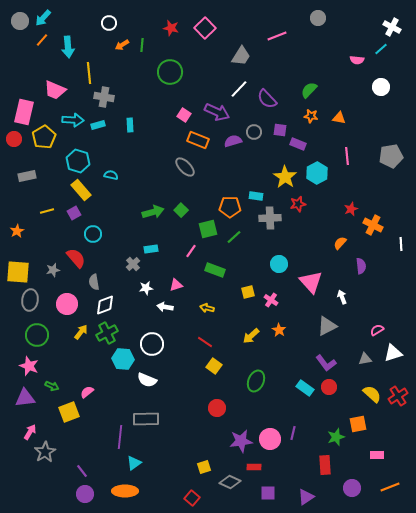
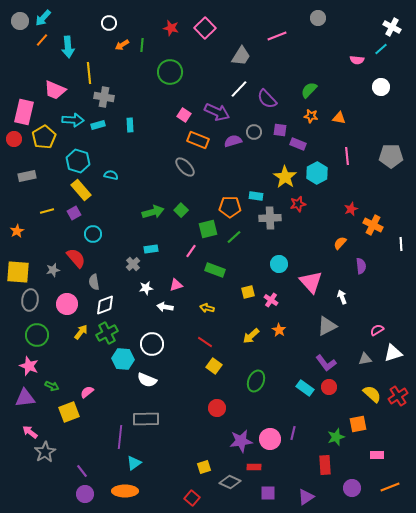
gray pentagon at (391, 156): rotated 10 degrees clockwise
pink arrow at (30, 432): rotated 84 degrees counterclockwise
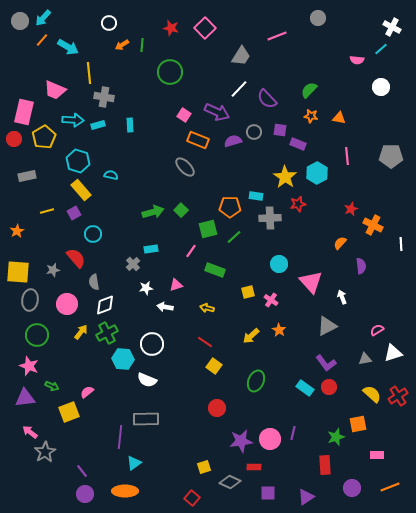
cyan arrow at (68, 47): rotated 55 degrees counterclockwise
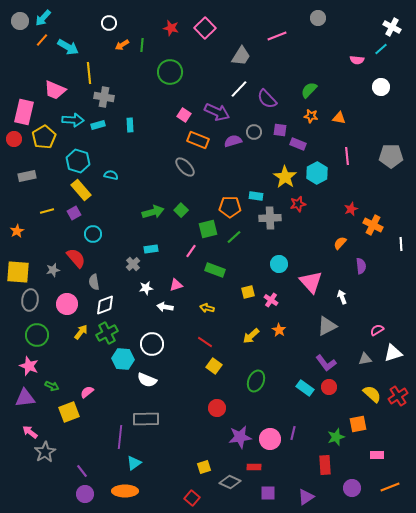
purple star at (241, 441): moved 1 px left, 4 px up
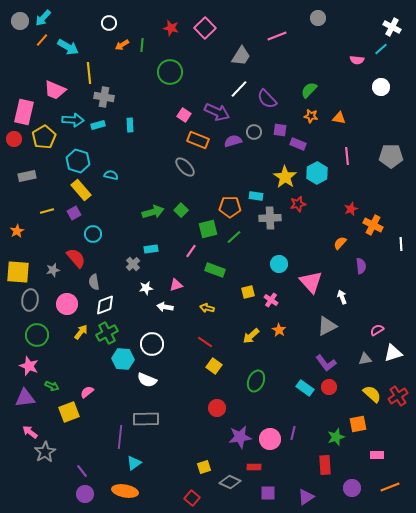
orange ellipse at (125, 491): rotated 10 degrees clockwise
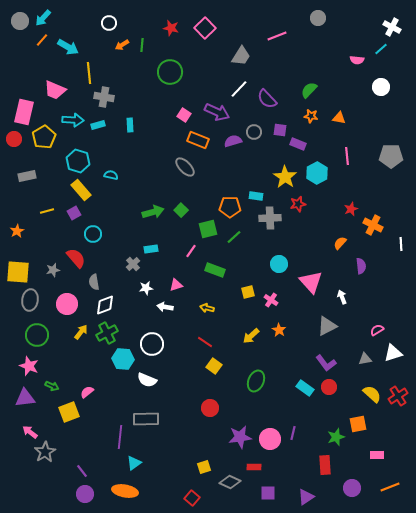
red circle at (217, 408): moved 7 px left
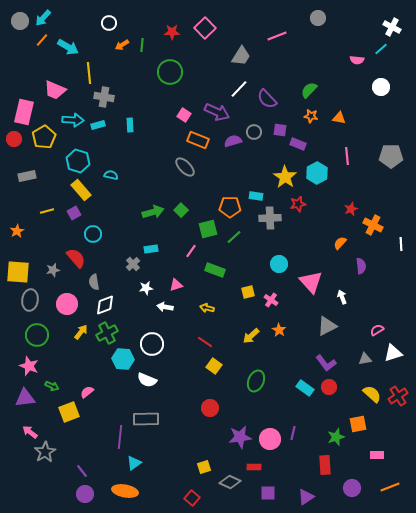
red star at (171, 28): moved 1 px right, 4 px down; rotated 14 degrees counterclockwise
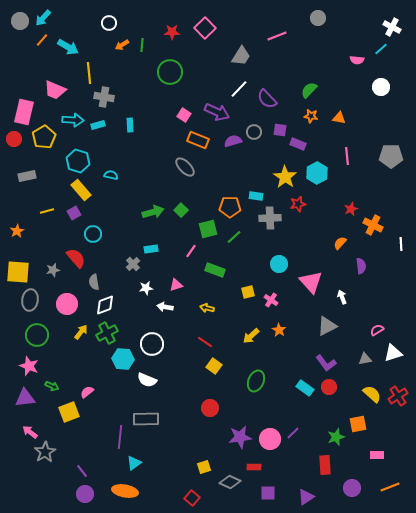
purple line at (293, 433): rotated 32 degrees clockwise
